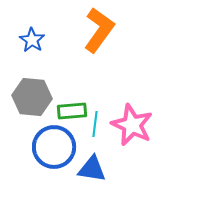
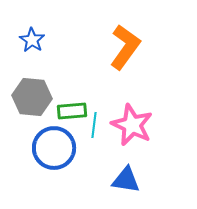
orange L-shape: moved 26 px right, 17 px down
cyan line: moved 1 px left, 1 px down
blue circle: moved 1 px down
blue triangle: moved 34 px right, 11 px down
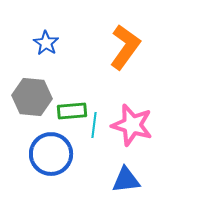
blue star: moved 14 px right, 3 px down
pink star: rotated 9 degrees counterclockwise
blue circle: moved 3 px left, 6 px down
blue triangle: rotated 16 degrees counterclockwise
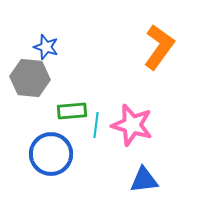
blue star: moved 4 px down; rotated 15 degrees counterclockwise
orange L-shape: moved 34 px right
gray hexagon: moved 2 px left, 19 px up
cyan line: moved 2 px right
blue triangle: moved 18 px right
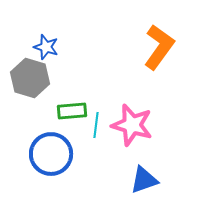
gray hexagon: rotated 12 degrees clockwise
blue triangle: rotated 12 degrees counterclockwise
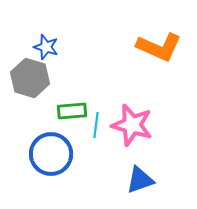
orange L-shape: rotated 78 degrees clockwise
blue triangle: moved 4 px left
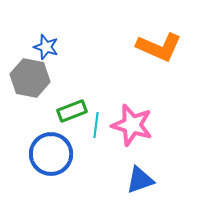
gray hexagon: rotated 6 degrees counterclockwise
green rectangle: rotated 16 degrees counterclockwise
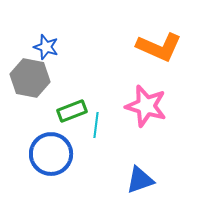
pink star: moved 14 px right, 19 px up
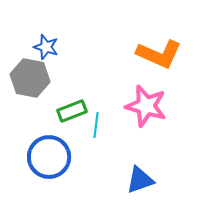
orange L-shape: moved 7 px down
blue circle: moved 2 px left, 3 px down
